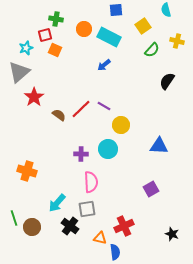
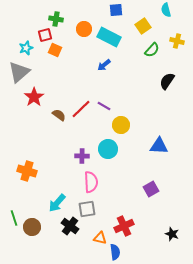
purple cross: moved 1 px right, 2 px down
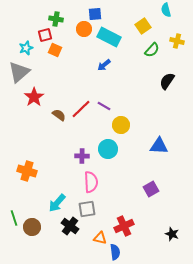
blue square: moved 21 px left, 4 px down
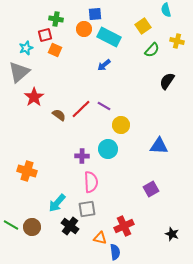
green line: moved 3 px left, 7 px down; rotated 42 degrees counterclockwise
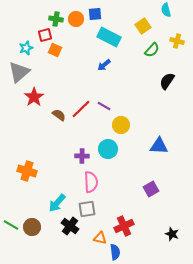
orange circle: moved 8 px left, 10 px up
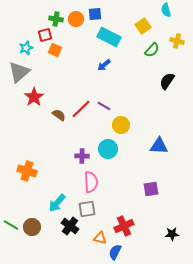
purple square: rotated 21 degrees clockwise
black star: rotated 24 degrees counterclockwise
blue semicircle: rotated 147 degrees counterclockwise
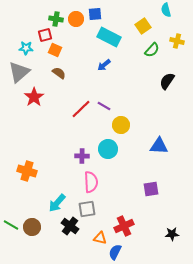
cyan star: rotated 24 degrees clockwise
brown semicircle: moved 42 px up
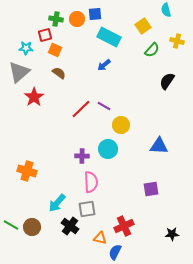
orange circle: moved 1 px right
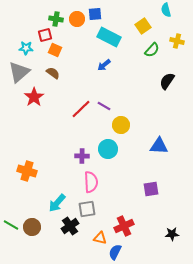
brown semicircle: moved 6 px left
black cross: rotated 18 degrees clockwise
